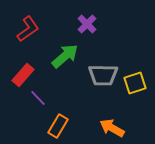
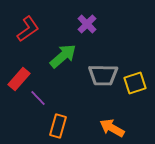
green arrow: moved 2 px left
red rectangle: moved 4 px left, 4 px down
orange rectangle: rotated 15 degrees counterclockwise
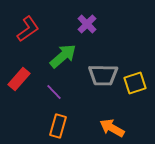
purple line: moved 16 px right, 6 px up
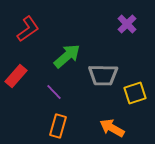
purple cross: moved 40 px right
green arrow: moved 4 px right
red rectangle: moved 3 px left, 3 px up
yellow square: moved 10 px down
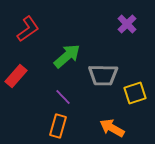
purple line: moved 9 px right, 5 px down
